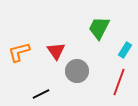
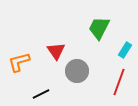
orange L-shape: moved 10 px down
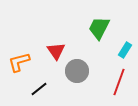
black line: moved 2 px left, 5 px up; rotated 12 degrees counterclockwise
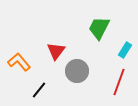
red triangle: rotated 12 degrees clockwise
orange L-shape: rotated 65 degrees clockwise
black line: moved 1 px down; rotated 12 degrees counterclockwise
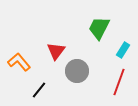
cyan rectangle: moved 2 px left
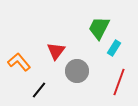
cyan rectangle: moved 9 px left, 2 px up
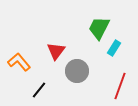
red line: moved 1 px right, 4 px down
